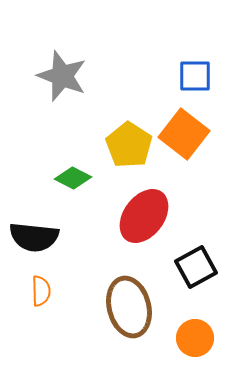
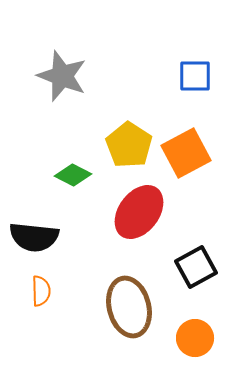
orange square: moved 2 px right, 19 px down; rotated 24 degrees clockwise
green diamond: moved 3 px up
red ellipse: moved 5 px left, 4 px up
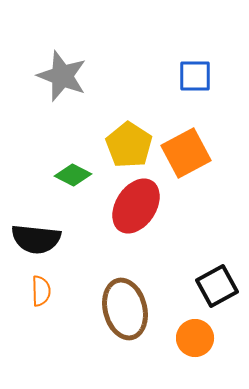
red ellipse: moved 3 px left, 6 px up; rotated 4 degrees counterclockwise
black semicircle: moved 2 px right, 2 px down
black square: moved 21 px right, 19 px down
brown ellipse: moved 4 px left, 2 px down
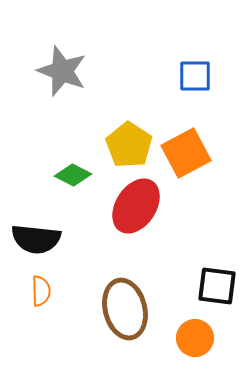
gray star: moved 5 px up
black square: rotated 36 degrees clockwise
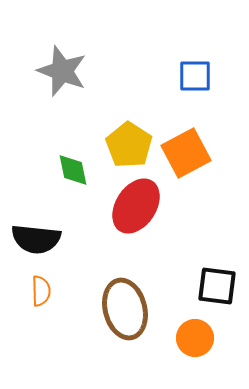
green diamond: moved 5 px up; rotated 51 degrees clockwise
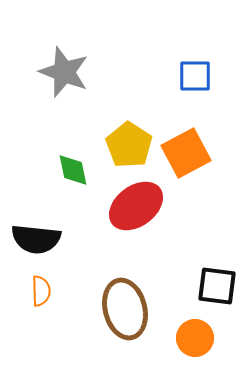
gray star: moved 2 px right, 1 px down
red ellipse: rotated 20 degrees clockwise
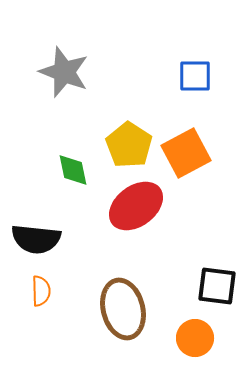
brown ellipse: moved 2 px left
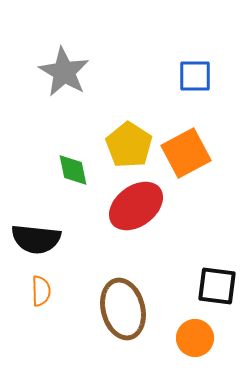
gray star: rotated 9 degrees clockwise
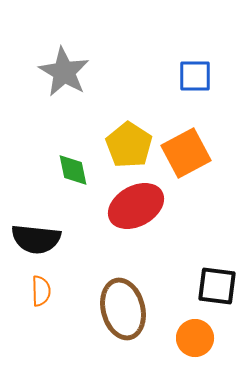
red ellipse: rotated 8 degrees clockwise
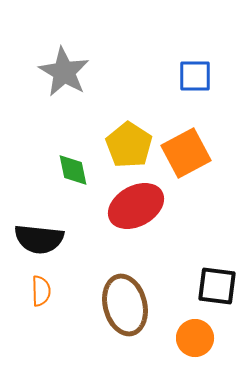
black semicircle: moved 3 px right
brown ellipse: moved 2 px right, 4 px up
